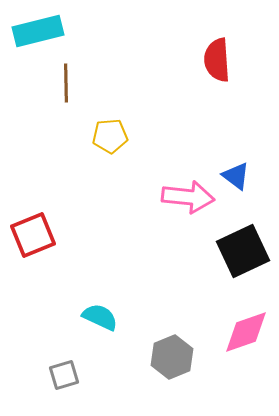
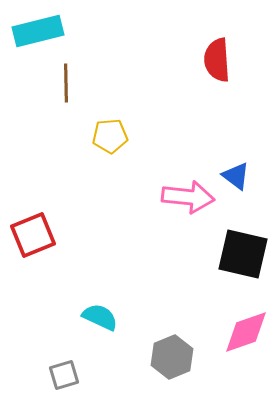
black square: moved 3 px down; rotated 38 degrees clockwise
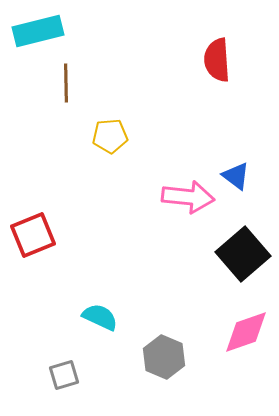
black square: rotated 36 degrees clockwise
gray hexagon: moved 8 px left; rotated 15 degrees counterclockwise
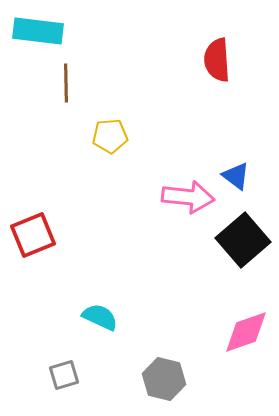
cyan rectangle: rotated 21 degrees clockwise
black square: moved 14 px up
gray hexagon: moved 22 px down; rotated 9 degrees counterclockwise
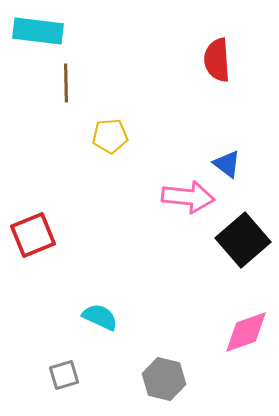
blue triangle: moved 9 px left, 12 px up
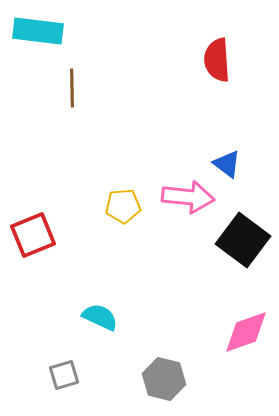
brown line: moved 6 px right, 5 px down
yellow pentagon: moved 13 px right, 70 px down
black square: rotated 12 degrees counterclockwise
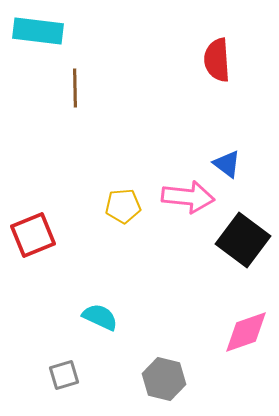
brown line: moved 3 px right
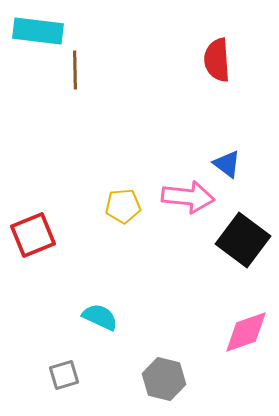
brown line: moved 18 px up
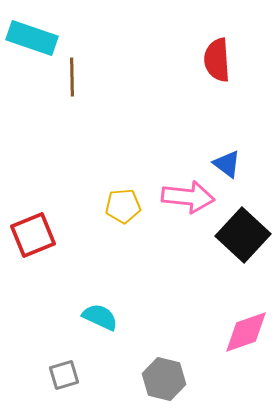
cyan rectangle: moved 6 px left, 7 px down; rotated 12 degrees clockwise
brown line: moved 3 px left, 7 px down
black square: moved 5 px up; rotated 6 degrees clockwise
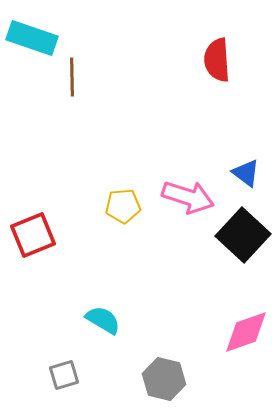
blue triangle: moved 19 px right, 9 px down
pink arrow: rotated 12 degrees clockwise
cyan semicircle: moved 3 px right, 3 px down; rotated 6 degrees clockwise
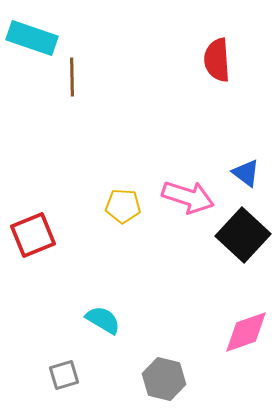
yellow pentagon: rotated 8 degrees clockwise
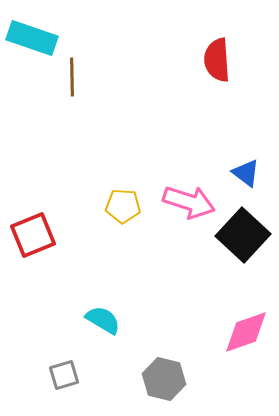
pink arrow: moved 1 px right, 5 px down
